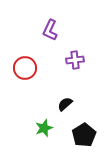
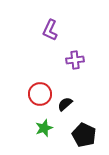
red circle: moved 15 px right, 26 px down
black pentagon: rotated 15 degrees counterclockwise
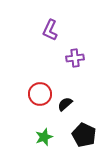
purple cross: moved 2 px up
green star: moved 9 px down
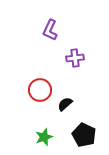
red circle: moved 4 px up
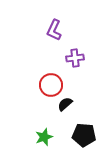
purple L-shape: moved 4 px right
red circle: moved 11 px right, 5 px up
black pentagon: rotated 20 degrees counterclockwise
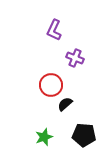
purple cross: rotated 30 degrees clockwise
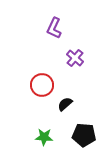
purple L-shape: moved 2 px up
purple cross: rotated 18 degrees clockwise
red circle: moved 9 px left
green star: rotated 24 degrees clockwise
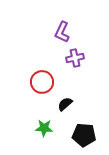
purple L-shape: moved 8 px right, 4 px down
purple cross: rotated 36 degrees clockwise
red circle: moved 3 px up
green star: moved 9 px up
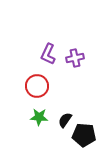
purple L-shape: moved 14 px left, 22 px down
red circle: moved 5 px left, 4 px down
black semicircle: moved 16 px down; rotated 14 degrees counterclockwise
green star: moved 5 px left, 11 px up
